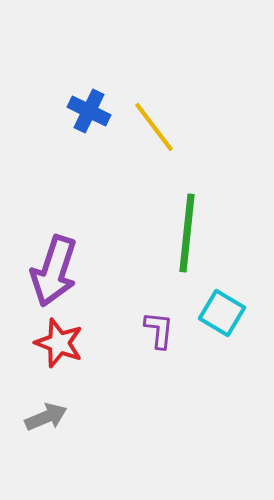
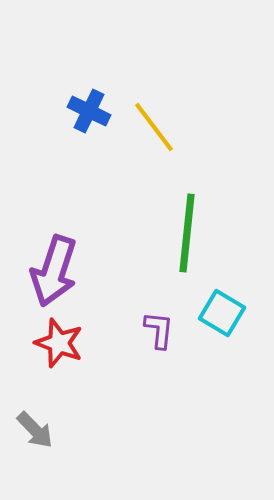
gray arrow: moved 11 px left, 13 px down; rotated 69 degrees clockwise
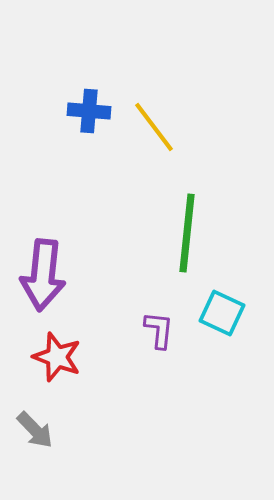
blue cross: rotated 21 degrees counterclockwise
purple arrow: moved 11 px left, 4 px down; rotated 12 degrees counterclockwise
cyan square: rotated 6 degrees counterclockwise
red star: moved 2 px left, 14 px down
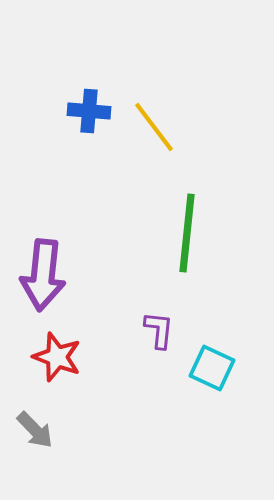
cyan square: moved 10 px left, 55 px down
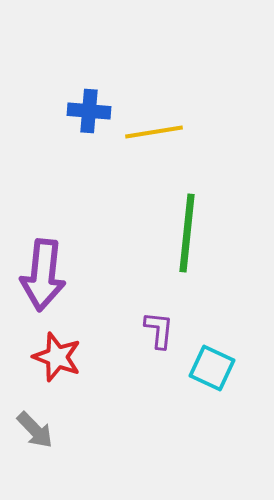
yellow line: moved 5 px down; rotated 62 degrees counterclockwise
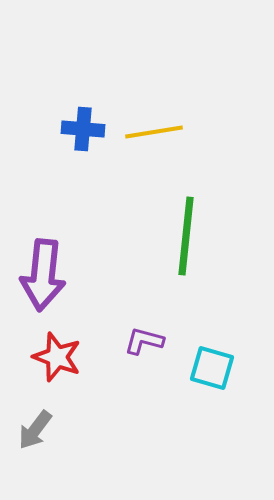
blue cross: moved 6 px left, 18 px down
green line: moved 1 px left, 3 px down
purple L-shape: moved 15 px left, 11 px down; rotated 81 degrees counterclockwise
cyan square: rotated 9 degrees counterclockwise
gray arrow: rotated 81 degrees clockwise
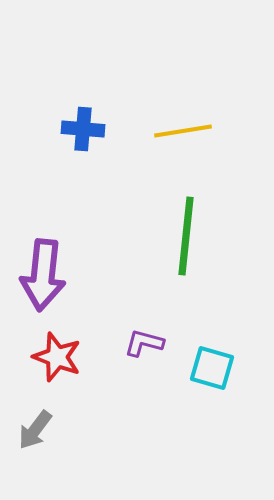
yellow line: moved 29 px right, 1 px up
purple L-shape: moved 2 px down
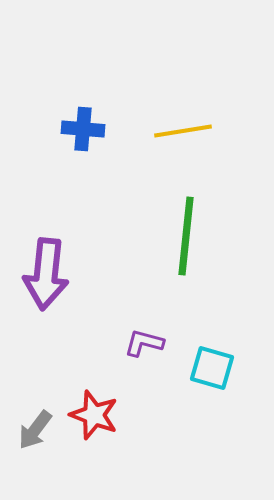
purple arrow: moved 3 px right, 1 px up
red star: moved 37 px right, 58 px down
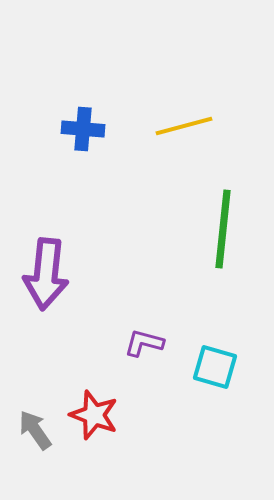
yellow line: moved 1 px right, 5 px up; rotated 6 degrees counterclockwise
green line: moved 37 px right, 7 px up
cyan square: moved 3 px right, 1 px up
gray arrow: rotated 108 degrees clockwise
